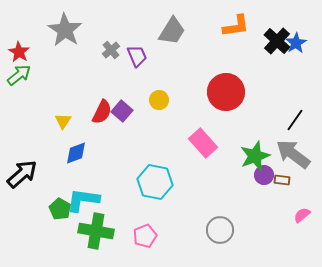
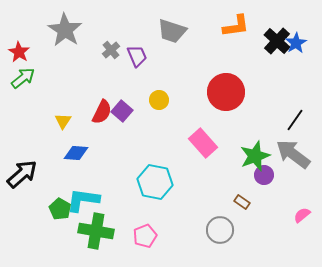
gray trapezoid: rotated 76 degrees clockwise
green arrow: moved 4 px right, 3 px down
blue diamond: rotated 25 degrees clockwise
brown rectangle: moved 40 px left, 22 px down; rotated 28 degrees clockwise
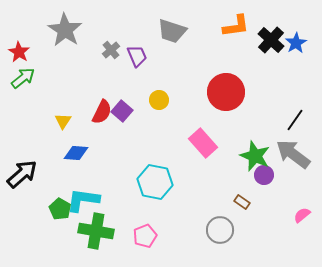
black cross: moved 6 px left, 1 px up
green star: rotated 28 degrees counterclockwise
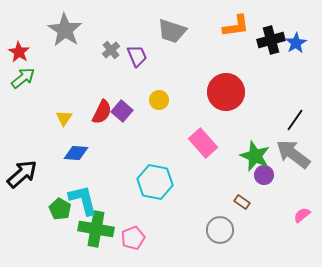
black cross: rotated 32 degrees clockwise
yellow triangle: moved 1 px right, 3 px up
cyan L-shape: rotated 68 degrees clockwise
green cross: moved 2 px up
pink pentagon: moved 12 px left, 2 px down
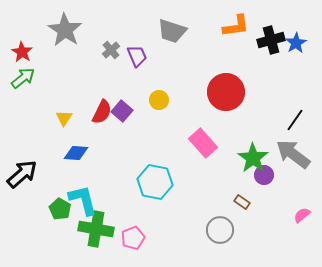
red star: moved 3 px right
green star: moved 2 px left, 2 px down; rotated 12 degrees clockwise
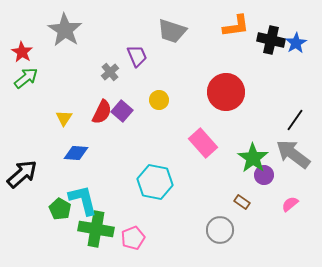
black cross: rotated 28 degrees clockwise
gray cross: moved 1 px left, 22 px down
green arrow: moved 3 px right
pink semicircle: moved 12 px left, 11 px up
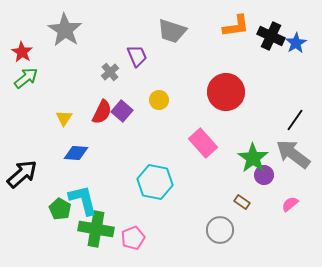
black cross: moved 4 px up; rotated 12 degrees clockwise
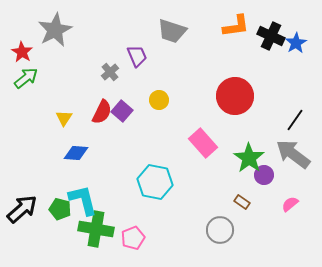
gray star: moved 10 px left; rotated 12 degrees clockwise
red circle: moved 9 px right, 4 px down
green star: moved 4 px left
black arrow: moved 35 px down
green pentagon: rotated 15 degrees counterclockwise
